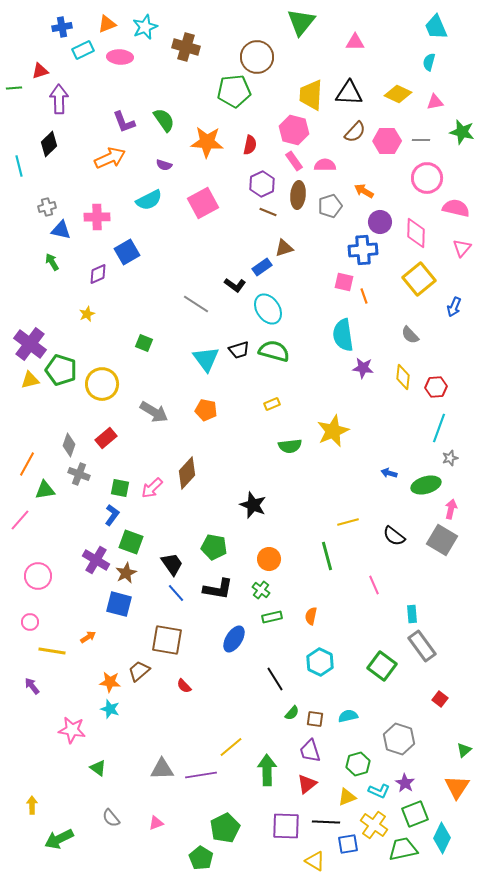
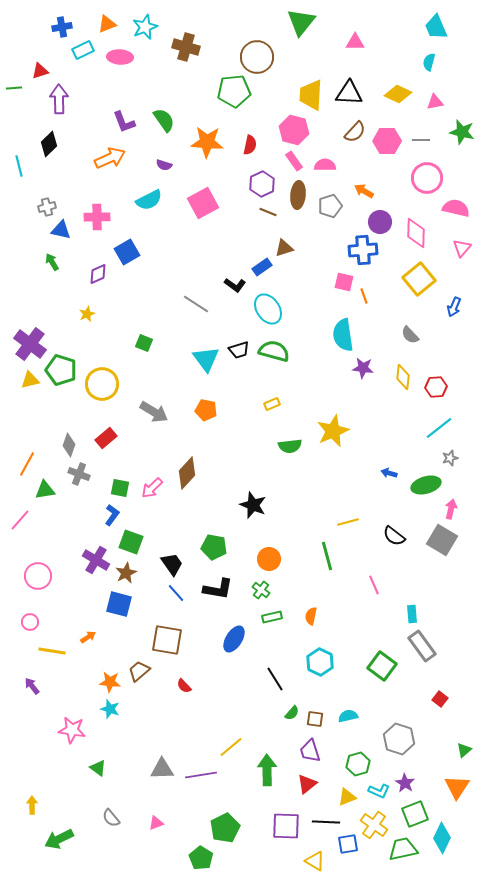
cyan line at (439, 428): rotated 32 degrees clockwise
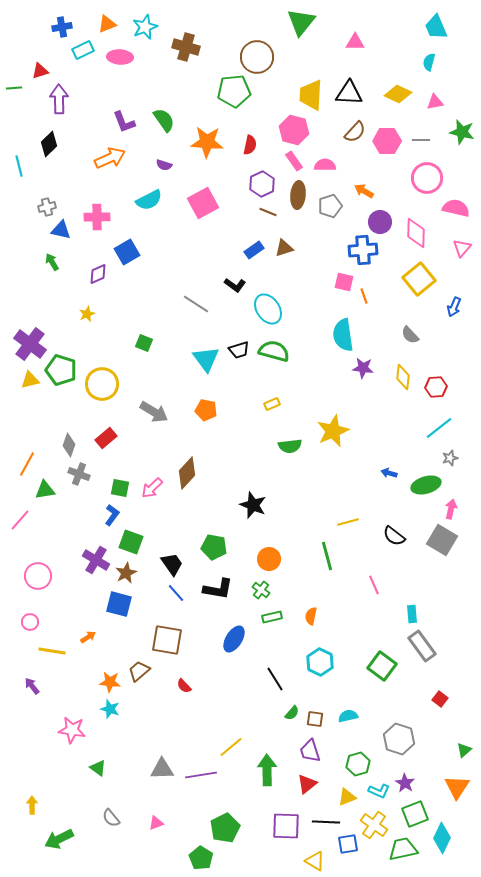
blue rectangle at (262, 267): moved 8 px left, 17 px up
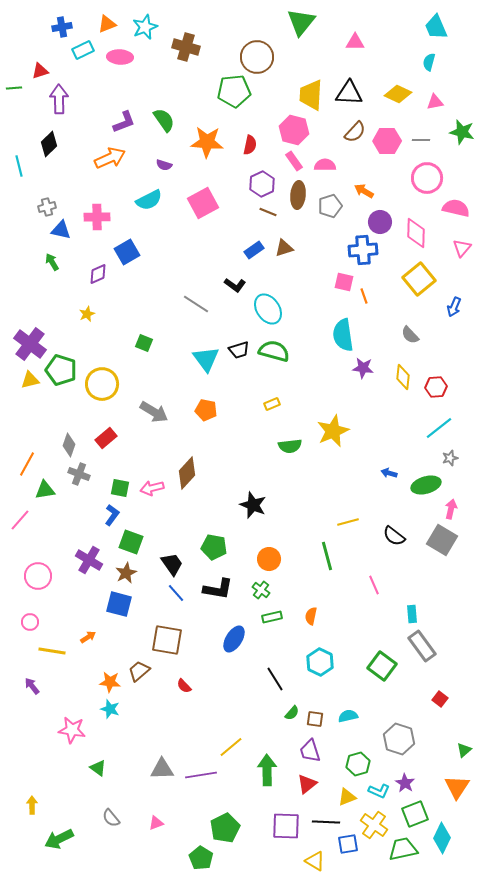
purple L-shape at (124, 122): rotated 90 degrees counterclockwise
pink arrow at (152, 488): rotated 30 degrees clockwise
purple cross at (96, 560): moved 7 px left
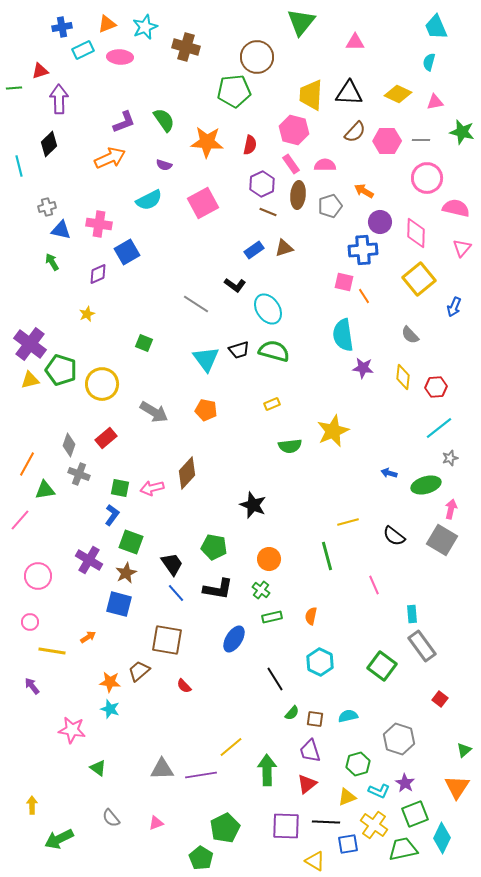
pink rectangle at (294, 161): moved 3 px left, 3 px down
pink cross at (97, 217): moved 2 px right, 7 px down; rotated 10 degrees clockwise
orange line at (364, 296): rotated 14 degrees counterclockwise
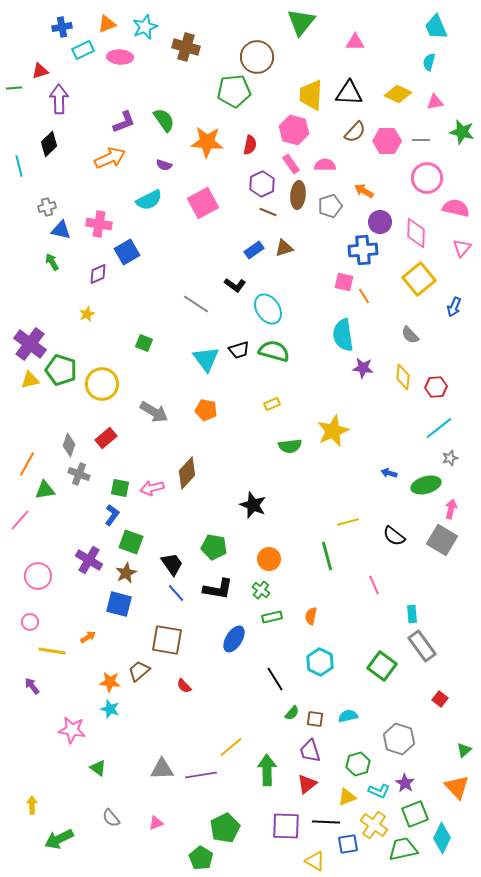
orange triangle at (457, 787): rotated 16 degrees counterclockwise
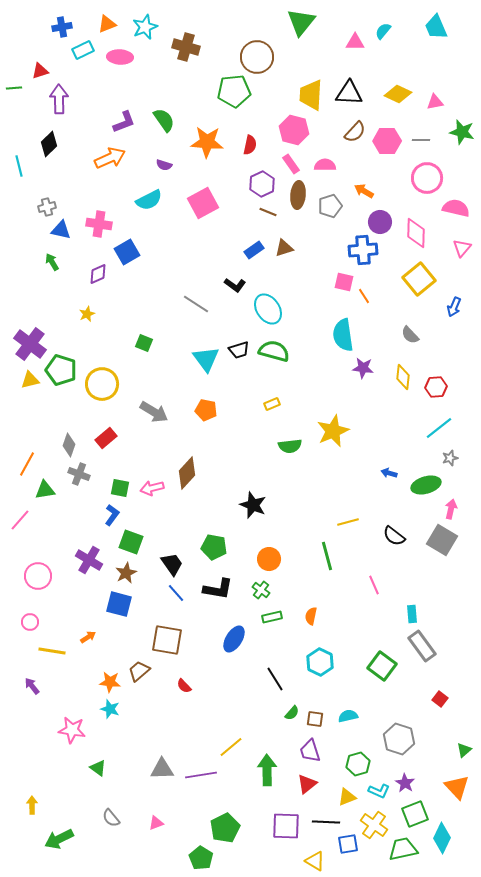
cyan semicircle at (429, 62): moved 46 px left, 31 px up; rotated 24 degrees clockwise
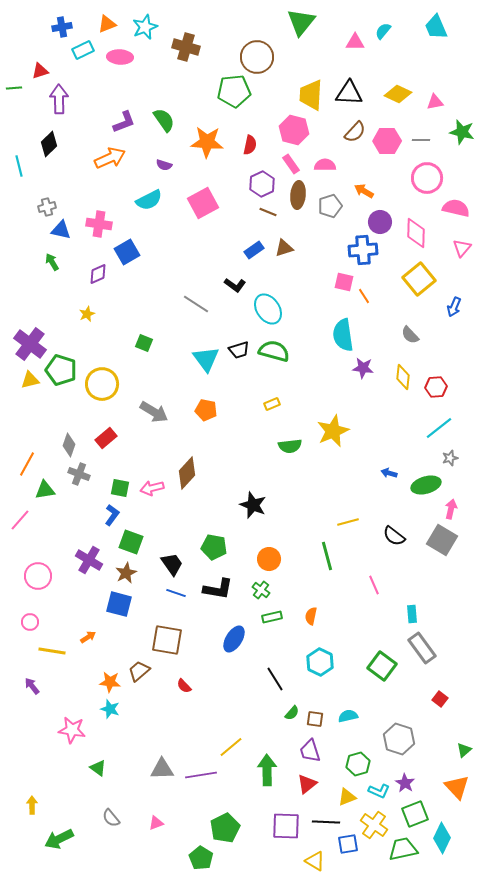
blue line at (176, 593): rotated 30 degrees counterclockwise
gray rectangle at (422, 646): moved 2 px down
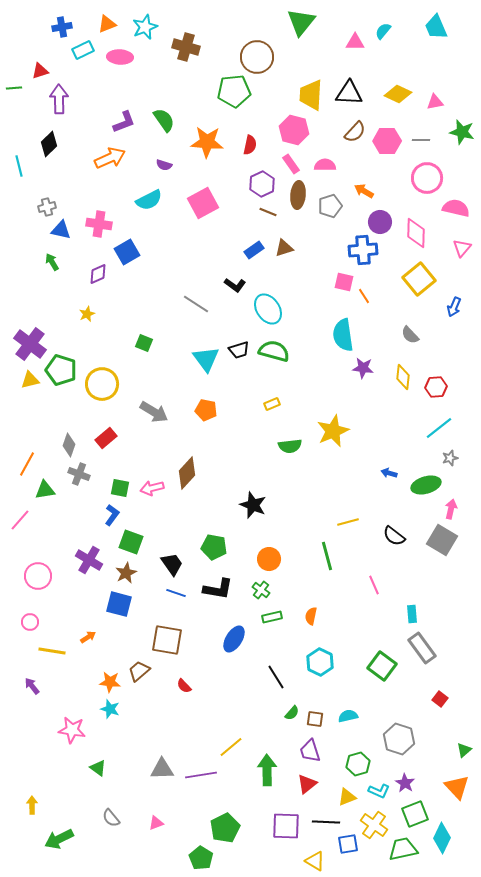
black line at (275, 679): moved 1 px right, 2 px up
